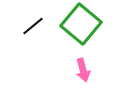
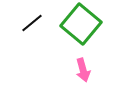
black line: moved 1 px left, 3 px up
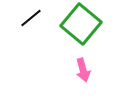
black line: moved 1 px left, 5 px up
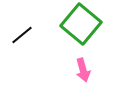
black line: moved 9 px left, 17 px down
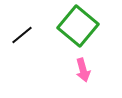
green square: moved 3 px left, 2 px down
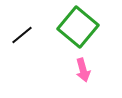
green square: moved 1 px down
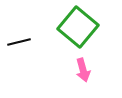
black line: moved 3 px left, 7 px down; rotated 25 degrees clockwise
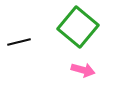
pink arrow: rotated 60 degrees counterclockwise
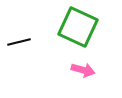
green square: rotated 15 degrees counterclockwise
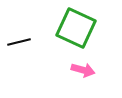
green square: moved 2 px left, 1 px down
